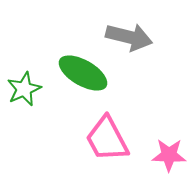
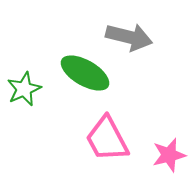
green ellipse: moved 2 px right
pink star: rotated 16 degrees counterclockwise
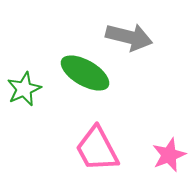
pink trapezoid: moved 10 px left, 10 px down
pink star: rotated 8 degrees counterclockwise
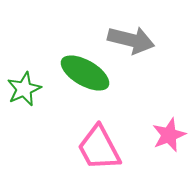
gray arrow: moved 2 px right, 3 px down
pink trapezoid: moved 2 px right, 1 px up
pink star: moved 20 px up
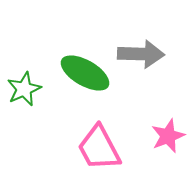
gray arrow: moved 10 px right, 14 px down; rotated 12 degrees counterclockwise
pink star: moved 1 px left, 1 px down
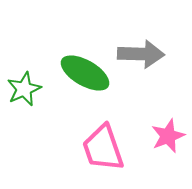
pink trapezoid: moved 4 px right; rotated 9 degrees clockwise
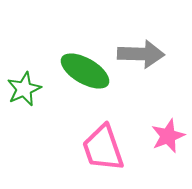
green ellipse: moved 2 px up
